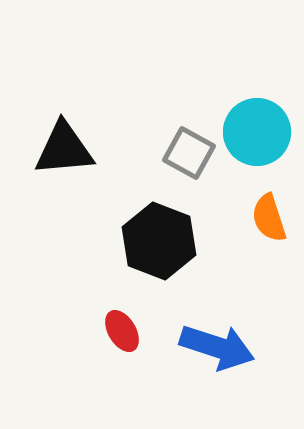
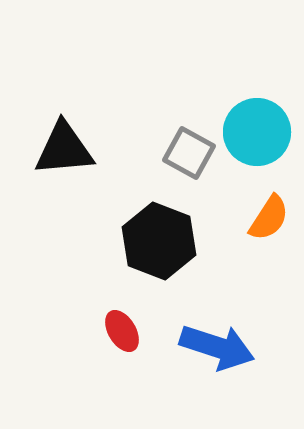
orange semicircle: rotated 129 degrees counterclockwise
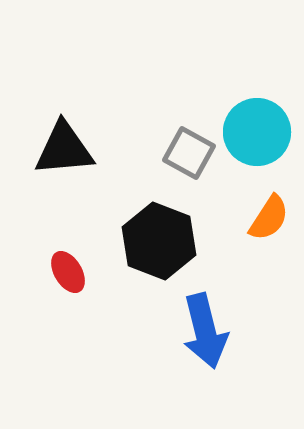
red ellipse: moved 54 px left, 59 px up
blue arrow: moved 12 px left, 16 px up; rotated 58 degrees clockwise
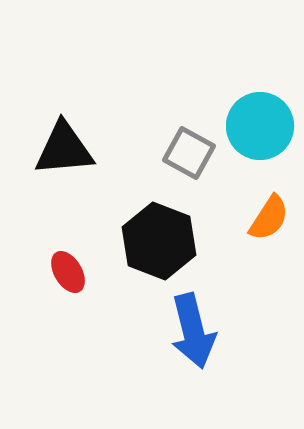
cyan circle: moved 3 px right, 6 px up
blue arrow: moved 12 px left
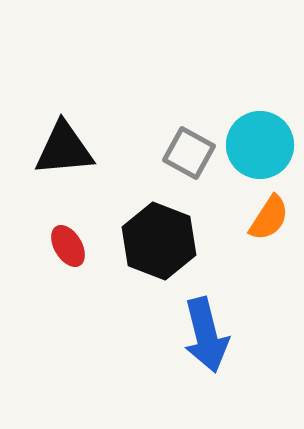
cyan circle: moved 19 px down
red ellipse: moved 26 px up
blue arrow: moved 13 px right, 4 px down
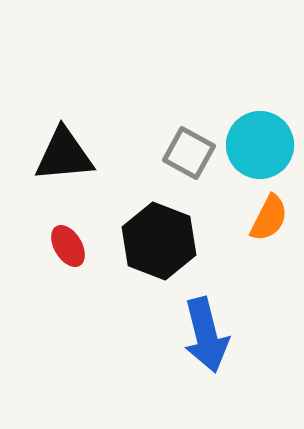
black triangle: moved 6 px down
orange semicircle: rotated 6 degrees counterclockwise
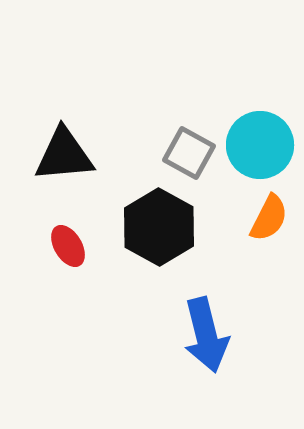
black hexagon: moved 14 px up; rotated 8 degrees clockwise
